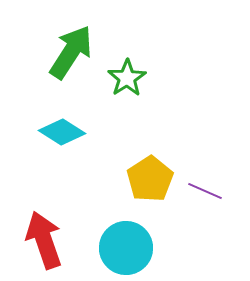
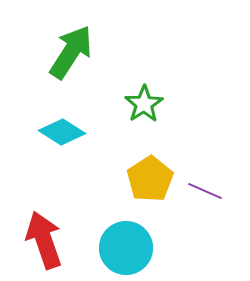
green star: moved 17 px right, 26 px down
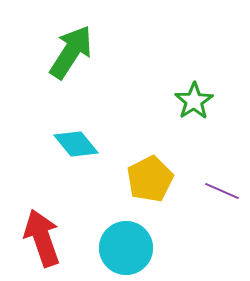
green star: moved 50 px right, 3 px up
cyan diamond: moved 14 px right, 12 px down; rotated 18 degrees clockwise
yellow pentagon: rotated 6 degrees clockwise
purple line: moved 17 px right
red arrow: moved 2 px left, 2 px up
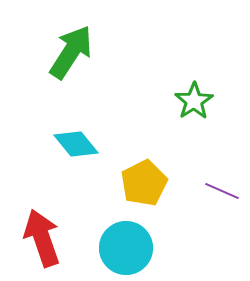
yellow pentagon: moved 6 px left, 4 px down
